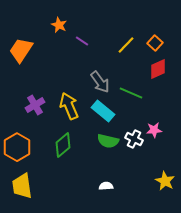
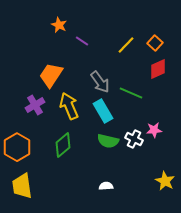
orange trapezoid: moved 30 px right, 25 px down
cyan rectangle: rotated 20 degrees clockwise
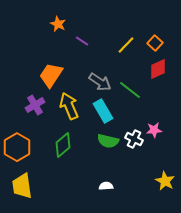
orange star: moved 1 px left, 1 px up
gray arrow: rotated 20 degrees counterclockwise
green line: moved 1 px left, 3 px up; rotated 15 degrees clockwise
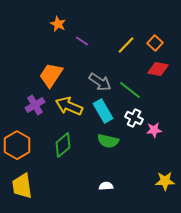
red diamond: rotated 35 degrees clockwise
yellow arrow: rotated 44 degrees counterclockwise
white cross: moved 21 px up
orange hexagon: moved 2 px up
yellow star: rotated 30 degrees counterclockwise
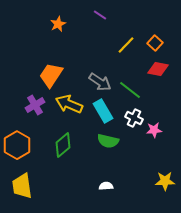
orange star: rotated 21 degrees clockwise
purple line: moved 18 px right, 26 px up
yellow arrow: moved 2 px up
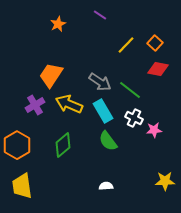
green semicircle: rotated 40 degrees clockwise
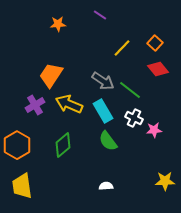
orange star: rotated 21 degrees clockwise
yellow line: moved 4 px left, 3 px down
red diamond: rotated 40 degrees clockwise
gray arrow: moved 3 px right, 1 px up
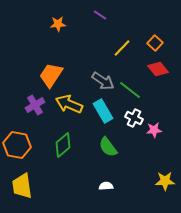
green semicircle: moved 6 px down
orange hexagon: rotated 20 degrees counterclockwise
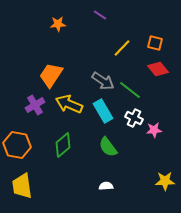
orange square: rotated 28 degrees counterclockwise
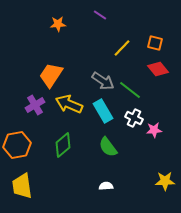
orange hexagon: rotated 20 degrees counterclockwise
